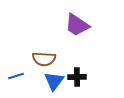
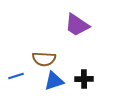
black cross: moved 7 px right, 2 px down
blue triangle: rotated 35 degrees clockwise
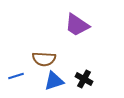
black cross: rotated 30 degrees clockwise
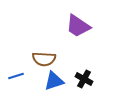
purple trapezoid: moved 1 px right, 1 px down
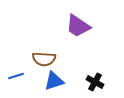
black cross: moved 11 px right, 3 px down
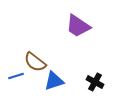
brown semicircle: moved 9 px left, 3 px down; rotated 35 degrees clockwise
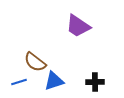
blue line: moved 3 px right, 6 px down
black cross: rotated 30 degrees counterclockwise
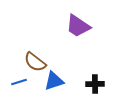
black cross: moved 2 px down
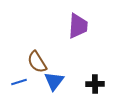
purple trapezoid: rotated 120 degrees counterclockwise
brown semicircle: moved 2 px right; rotated 20 degrees clockwise
blue triangle: rotated 35 degrees counterclockwise
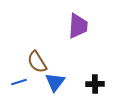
blue triangle: moved 1 px right, 1 px down
